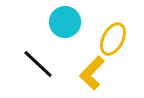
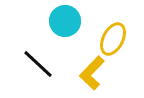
cyan circle: moved 1 px up
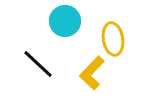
yellow ellipse: rotated 36 degrees counterclockwise
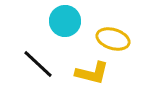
yellow ellipse: rotated 64 degrees counterclockwise
yellow L-shape: rotated 120 degrees counterclockwise
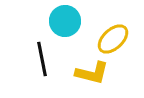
yellow ellipse: rotated 60 degrees counterclockwise
black line: moved 4 px right, 5 px up; rotated 36 degrees clockwise
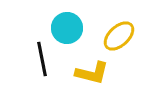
cyan circle: moved 2 px right, 7 px down
yellow ellipse: moved 6 px right, 3 px up
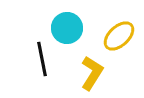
yellow L-shape: rotated 72 degrees counterclockwise
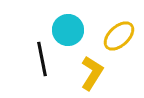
cyan circle: moved 1 px right, 2 px down
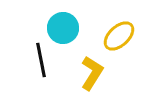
cyan circle: moved 5 px left, 2 px up
black line: moved 1 px left, 1 px down
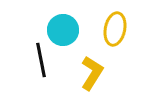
cyan circle: moved 2 px down
yellow ellipse: moved 4 px left, 7 px up; rotated 36 degrees counterclockwise
